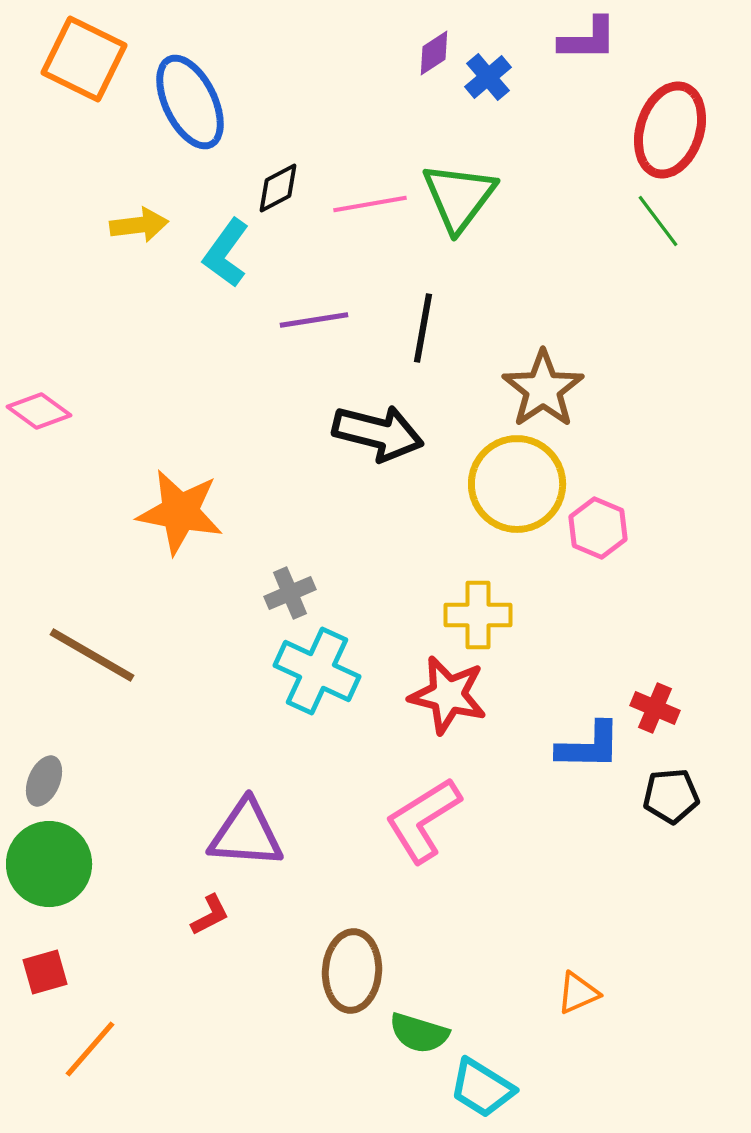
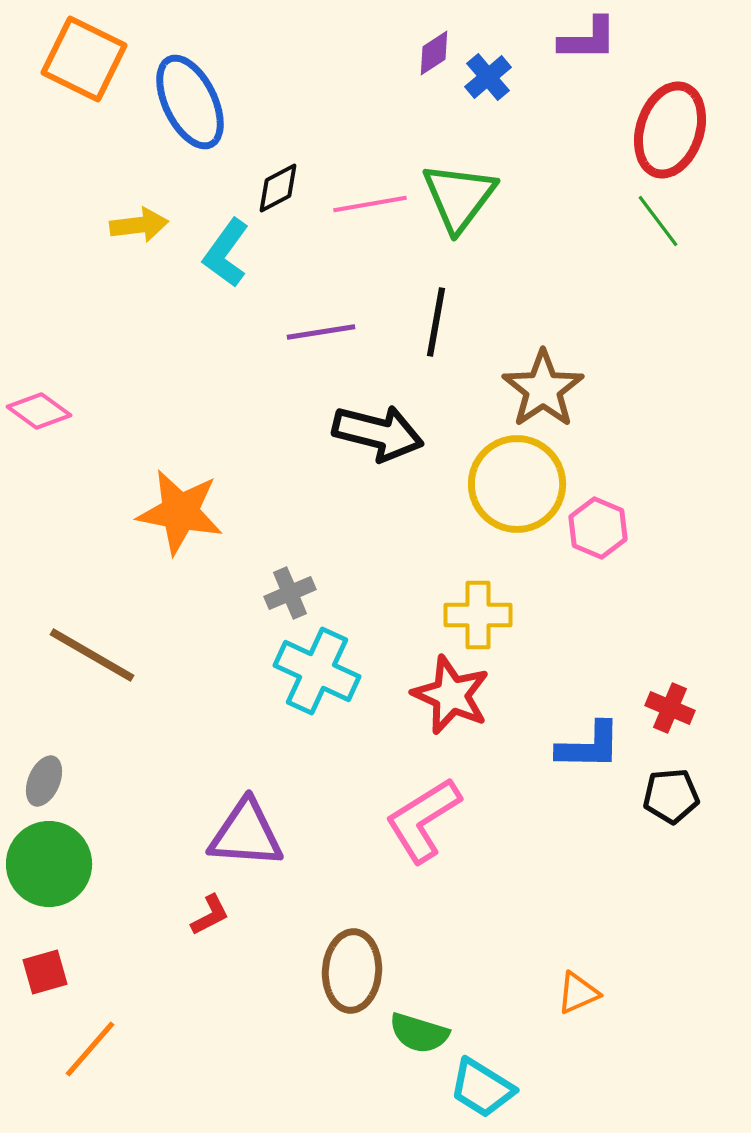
purple line: moved 7 px right, 12 px down
black line: moved 13 px right, 6 px up
red star: moved 3 px right; rotated 10 degrees clockwise
red cross: moved 15 px right
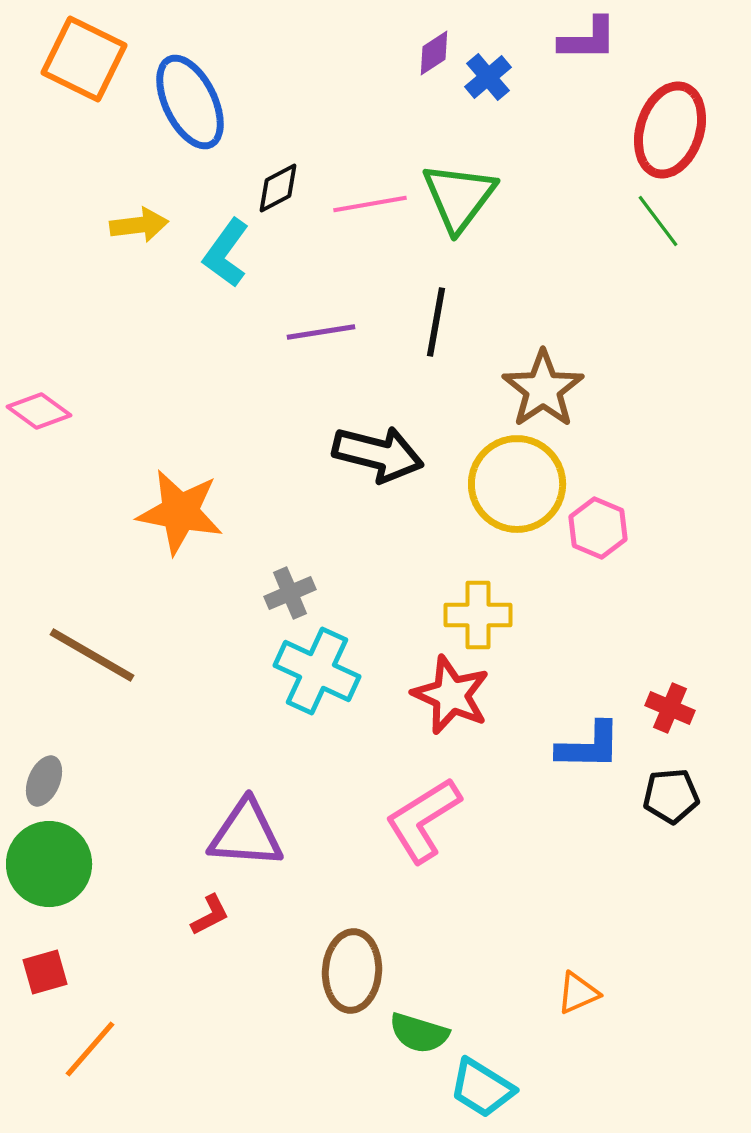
black arrow: moved 21 px down
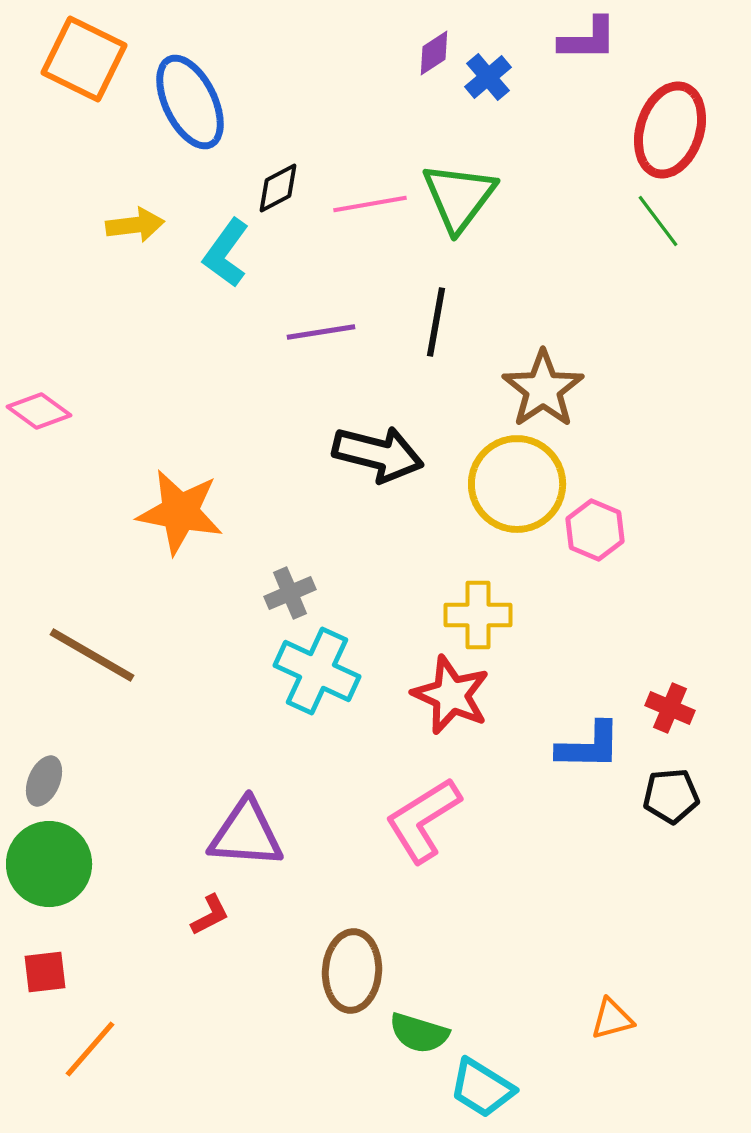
yellow arrow: moved 4 px left
pink hexagon: moved 3 px left, 2 px down
red square: rotated 9 degrees clockwise
orange triangle: moved 34 px right, 26 px down; rotated 9 degrees clockwise
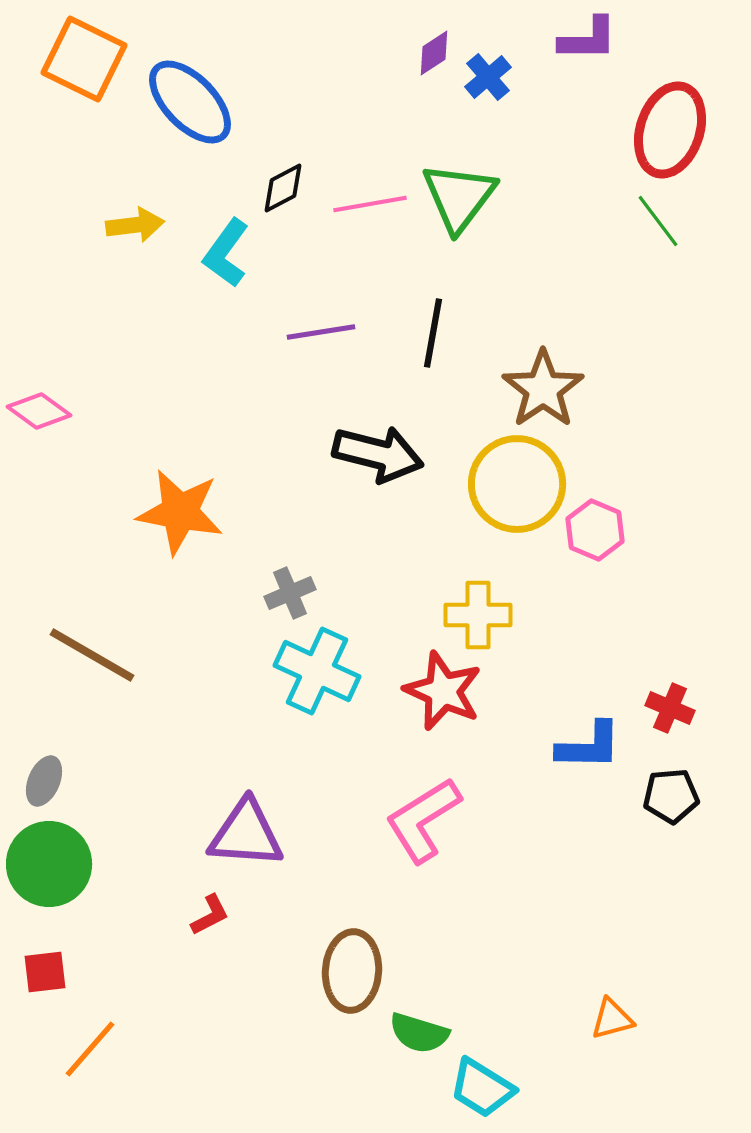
blue ellipse: rotated 18 degrees counterclockwise
black diamond: moved 5 px right
black line: moved 3 px left, 11 px down
red star: moved 8 px left, 4 px up
